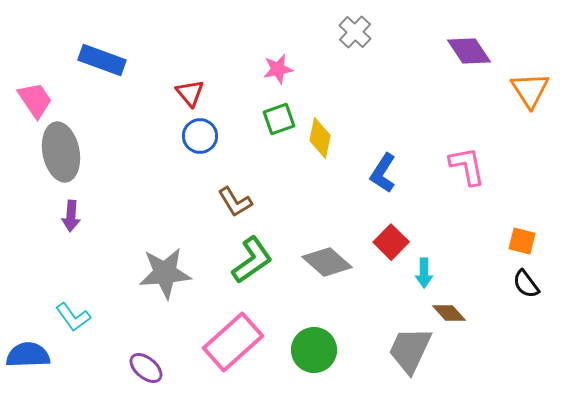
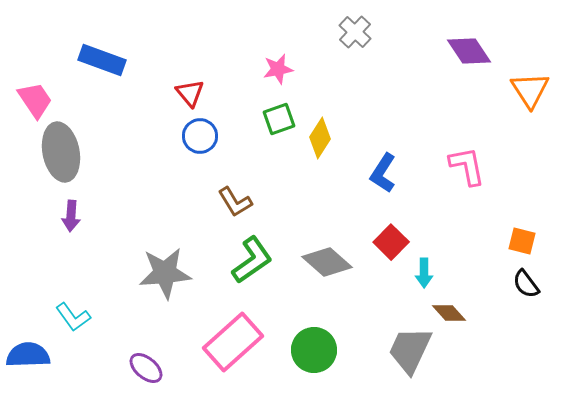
yellow diamond: rotated 21 degrees clockwise
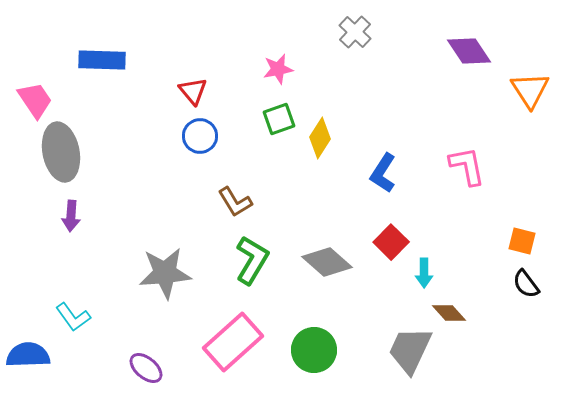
blue rectangle: rotated 18 degrees counterclockwise
red triangle: moved 3 px right, 2 px up
green L-shape: rotated 24 degrees counterclockwise
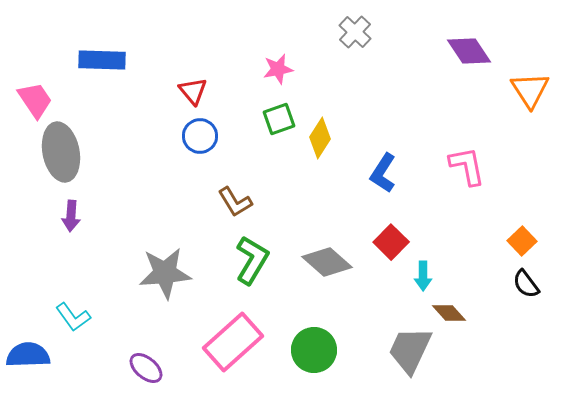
orange square: rotated 32 degrees clockwise
cyan arrow: moved 1 px left, 3 px down
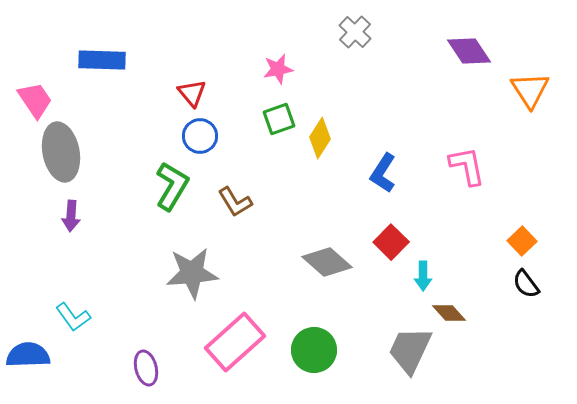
red triangle: moved 1 px left, 2 px down
green L-shape: moved 80 px left, 74 px up
gray star: moved 27 px right
pink rectangle: moved 2 px right
purple ellipse: rotated 36 degrees clockwise
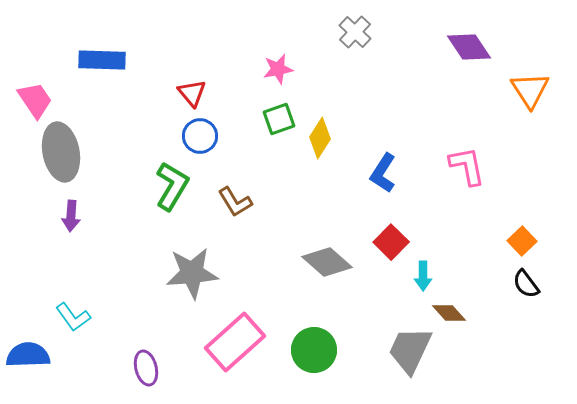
purple diamond: moved 4 px up
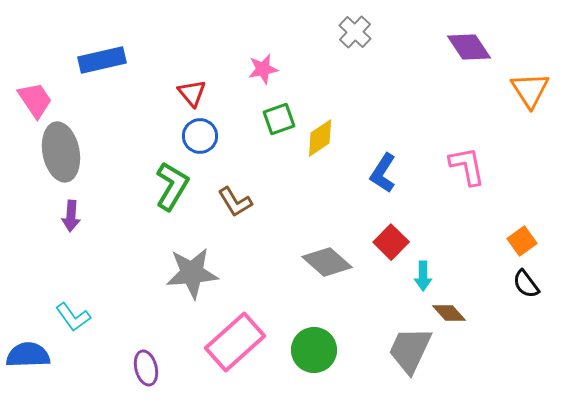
blue rectangle: rotated 15 degrees counterclockwise
pink star: moved 15 px left
yellow diamond: rotated 24 degrees clockwise
orange square: rotated 8 degrees clockwise
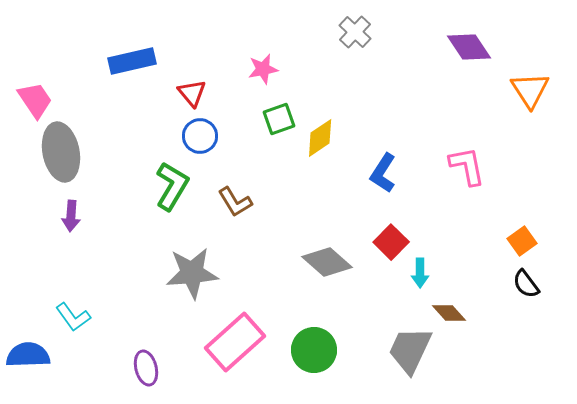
blue rectangle: moved 30 px right, 1 px down
cyan arrow: moved 3 px left, 3 px up
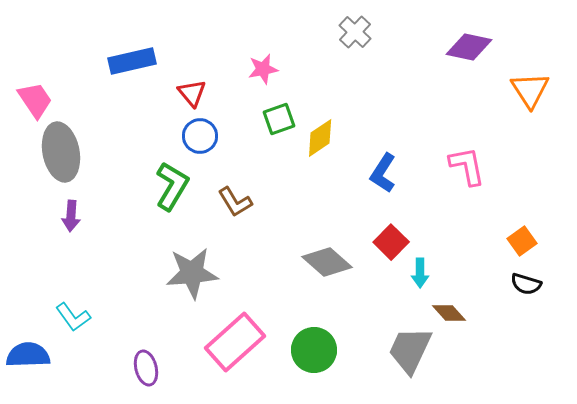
purple diamond: rotated 45 degrees counterclockwise
black semicircle: rotated 36 degrees counterclockwise
